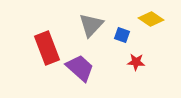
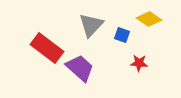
yellow diamond: moved 2 px left
red rectangle: rotated 32 degrees counterclockwise
red star: moved 3 px right, 1 px down
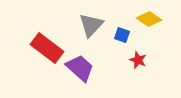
red star: moved 1 px left, 3 px up; rotated 18 degrees clockwise
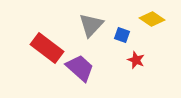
yellow diamond: moved 3 px right
red star: moved 2 px left
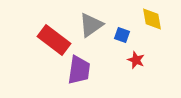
yellow diamond: rotated 45 degrees clockwise
gray triangle: rotated 12 degrees clockwise
red rectangle: moved 7 px right, 8 px up
purple trapezoid: moved 1 px left, 2 px down; rotated 56 degrees clockwise
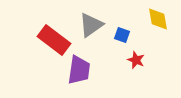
yellow diamond: moved 6 px right
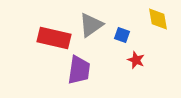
red rectangle: moved 2 px up; rotated 24 degrees counterclockwise
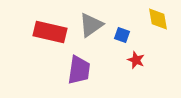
red rectangle: moved 4 px left, 6 px up
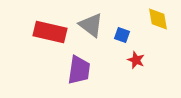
gray triangle: rotated 48 degrees counterclockwise
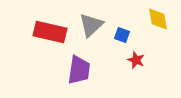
gray triangle: rotated 40 degrees clockwise
